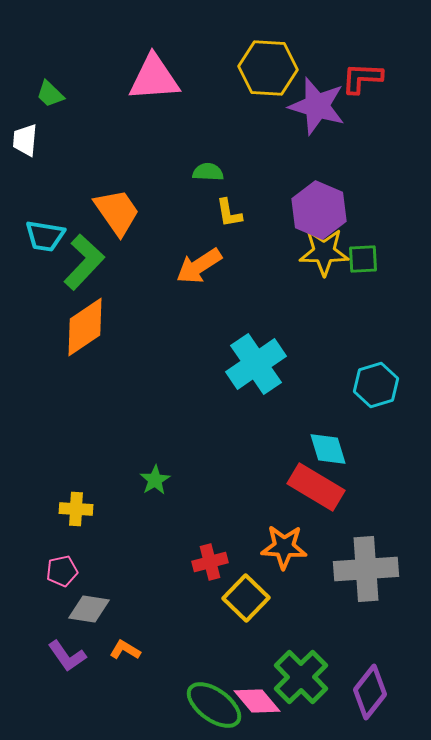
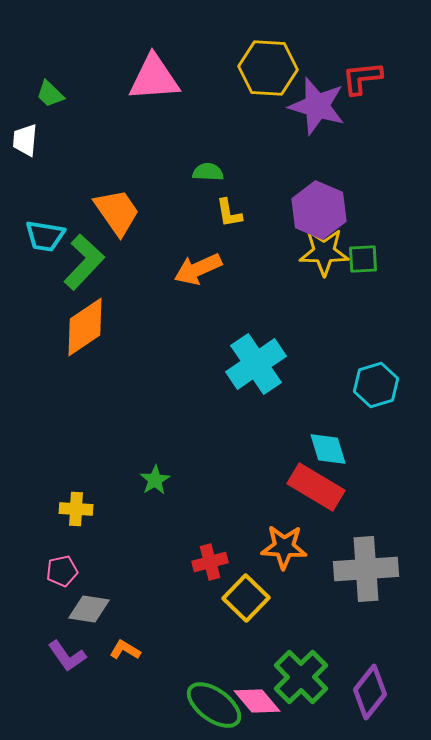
red L-shape: rotated 9 degrees counterclockwise
orange arrow: moved 1 px left, 3 px down; rotated 9 degrees clockwise
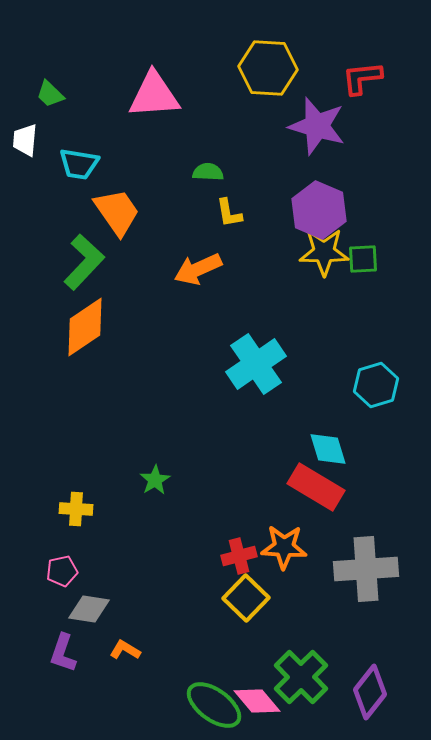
pink triangle: moved 17 px down
purple star: moved 20 px down
cyan trapezoid: moved 34 px right, 72 px up
red cross: moved 29 px right, 6 px up
purple L-shape: moved 4 px left, 3 px up; rotated 54 degrees clockwise
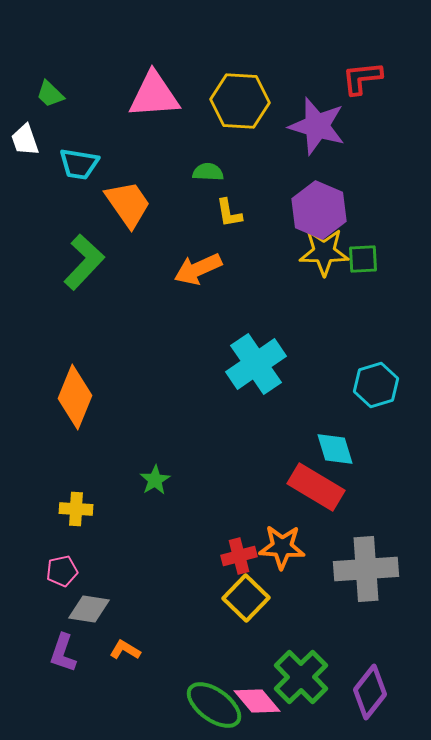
yellow hexagon: moved 28 px left, 33 px down
white trapezoid: rotated 24 degrees counterclockwise
orange trapezoid: moved 11 px right, 8 px up
orange diamond: moved 10 px left, 70 px down; rotated 34 degrees counterclockwise
cyan diamond: moved 7 px right
orange star: moved 2 px left
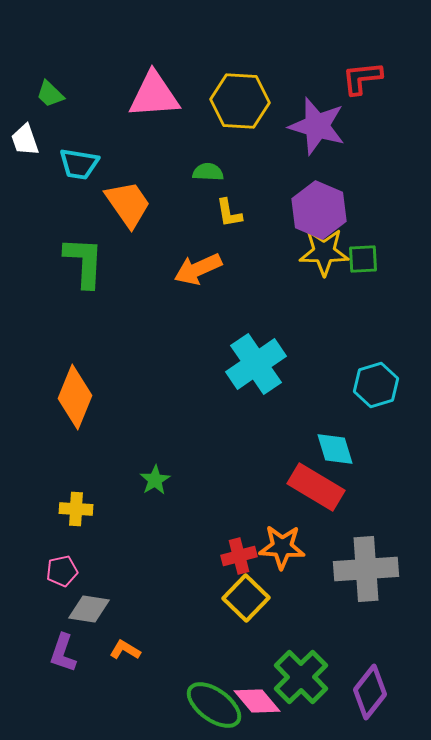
green L-shape: rotated 40 degrees counterclockwise
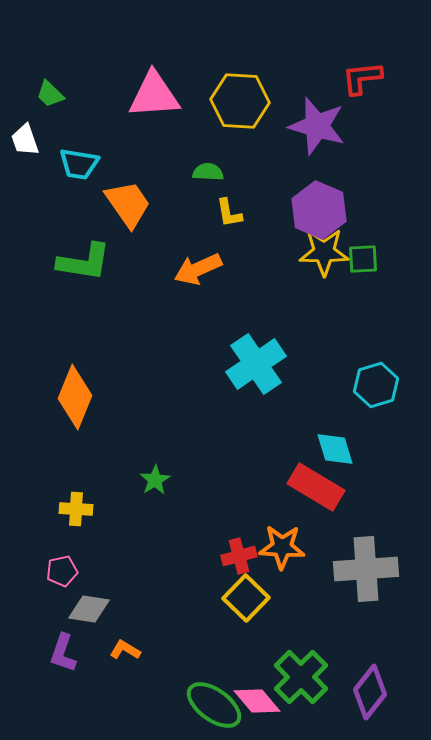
green L-shape: rotated 96 degrees clockwise
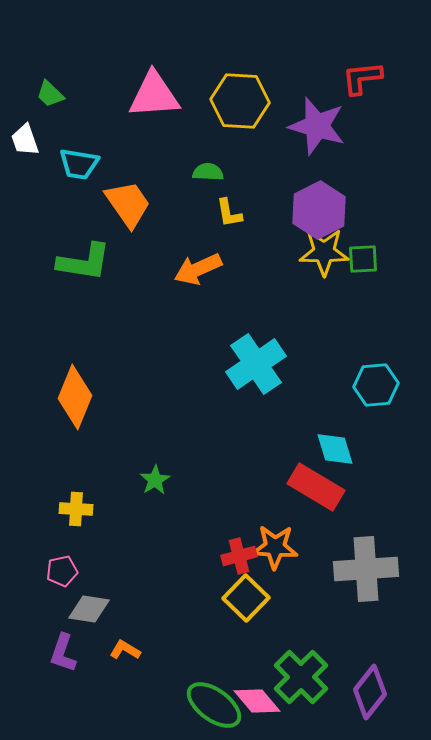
purple hexagon: rotated 10 degrees clockwise
cyan hexagon: rotated 12 degrees clockwise
orange star: moved 7 px left
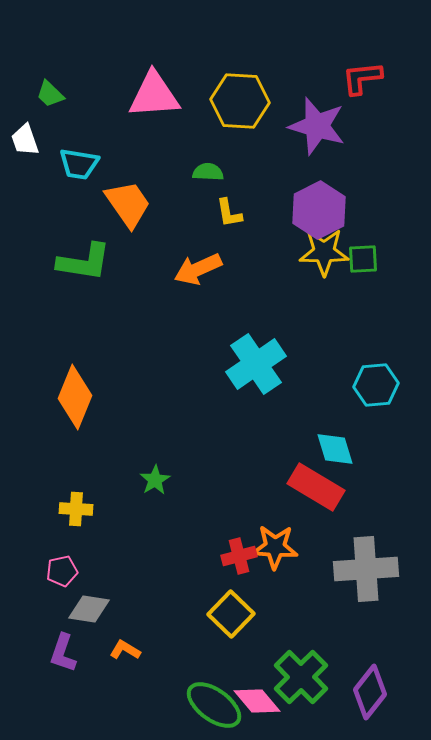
yellow square: moved 15 px left, 16 px down
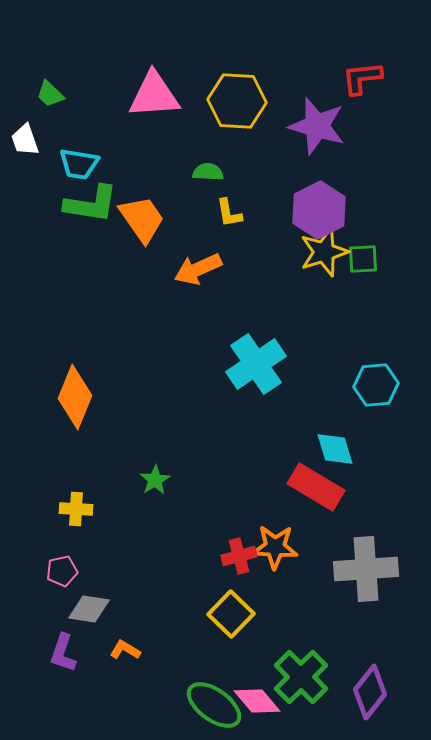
yellow hexagon: moved 3 px left
orange trapezoid: moved 14 px right, 15 px down
yellow star: rotated 18 degrees counterclockwise
green L-shape: moved 7 px right, 58 px up
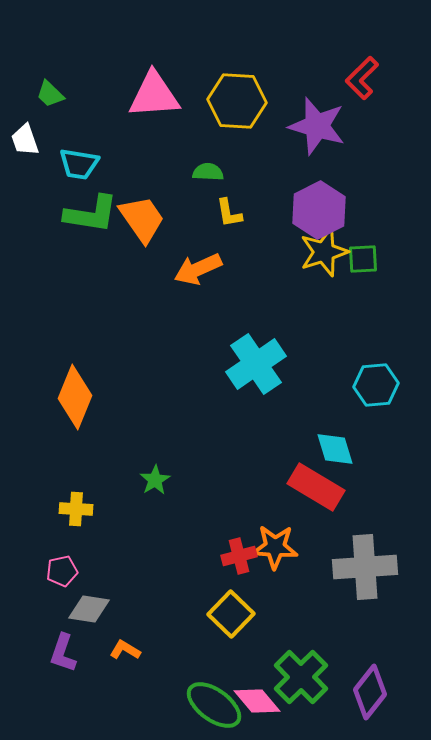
red L-shape: rotated 39 degrees counterclockwise
green L-shape: moved 10 px down
gray cross: moved 1 px left, 2 px up
